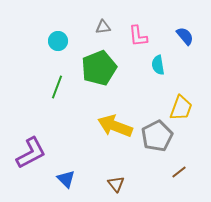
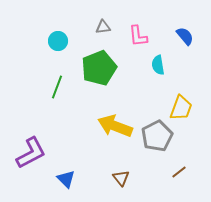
brown triangle: moved 5 px right, 6 px up
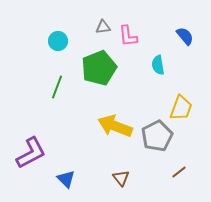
pink L-shape: moved 10 px left
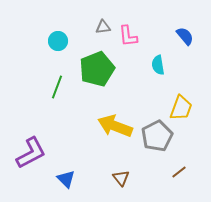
green pentagon: moved 2 px left, 1 px down
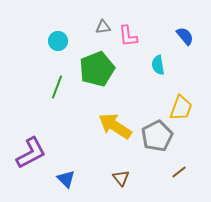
yellow arrow: rotated 12 degrees clockwise
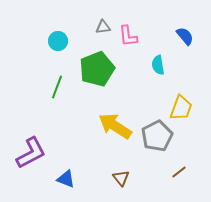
blue triangle: rotated 24 degrees counterclockwise
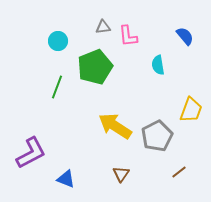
green pentagon: moved 2 px left, 2 px up
yellow trapezoid: moved 10 px right, 2 px down
brown triangle: moved 4 px up; rotated 12 degrees clockwise
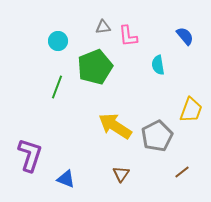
purple L-shape: moved 1 px left, 2 px down; rotated 44 degrees counterclockwise
brown line: moved 3 px right
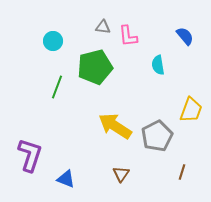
gray triangle: rotated 14 degrees clockwise
cyan circle: moved 5 px left
green pentagon: rotated 8 degrees clockwise
brown line: rotated 35 degrees counterclockwise
